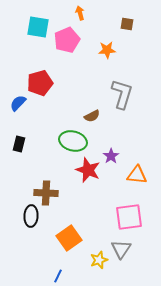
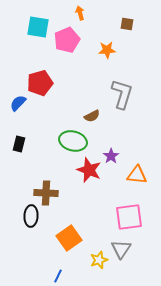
red star: moved 1 px right
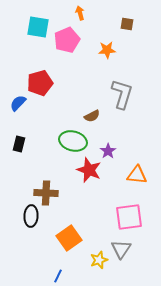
purple star: moved 3 px left, 5 px up
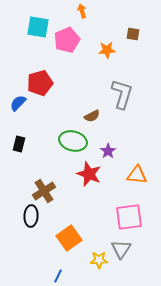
orange arrow: moved 2 px right, 2 px up
brown square: moved 6 px right, 10 px down
red star: moved 4 px down
brown cross: moved 2 px left, 2 px up; rotated 35 degrees counterclockwise
yellow star: rotated 18 degrees clockwise
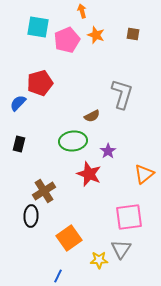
orange star: moved 11 px left, 15 px up; rotated 24 degrees clockwise
green ellipse: rotated 20 degrees counterclockwise
orange triangle: moved 7 px right, 1 px up; rotated 45 degrees counterclockwise
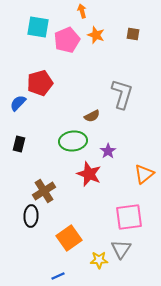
blue line: rotated 40 degrees clockwise
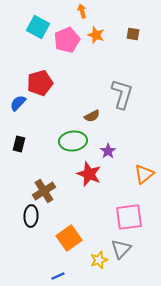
cyan square: rotated 20 degrees clockwise
gray triangle: rotated 10 degrees clockwise
yellow star: rotated 18 degrees counterclockwise
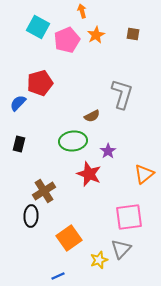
orange star: rotated 24 degrees clockwise
